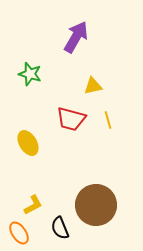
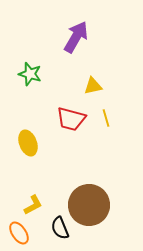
yellow line: moved 2 px left, 2 px up
yellow ellipse: rotated 10 degrees clockwise
brown circle: moved 7 px left
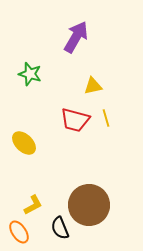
red trapezoid: moved 4 px right, 1 px down
yellow ellipse: moved 4 px left; rotated 25 degrees counterclockwise
orange ellipse: moved 1 px up
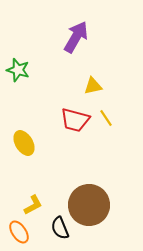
green star: moved 12 px left, 4 px up
yellow line: rotated 18 degrees counterclockwise
yellow ellipse: rotated 15 degrees clockwise
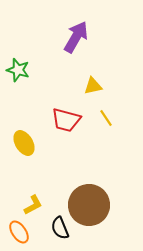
red trapezoid: moved 9 px left
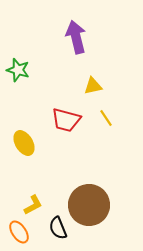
purple arrow: rotated 44 degrees counterclockwise
black semicircle: moved 2 px left
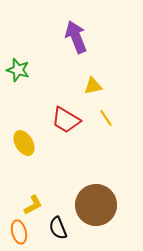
purple arrow: rotated 8 degrees counterclockwise
red trapezoid: rotated 16 degrees clockwise
brown circle: moved 7 px right
orange ellipse: rotated 20 degrees clockwise
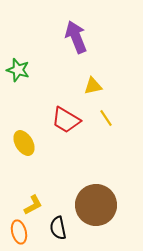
black semicircle: rotated 10 degrees clockwise
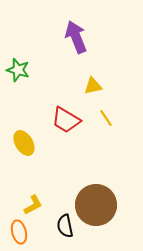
black semicircle: moved 7 px right, 2 px up
